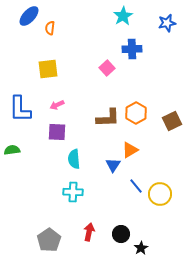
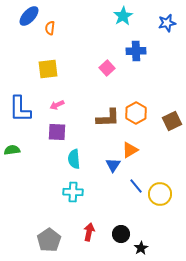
blue cross: moved 4 px right, 2 px down
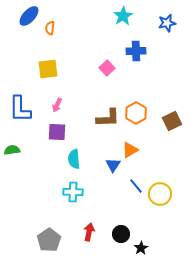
pink arrow: rotated 40 degrees counterclockwise
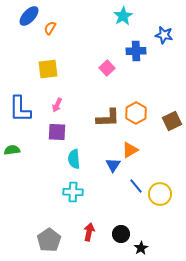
blue star: moved 3 px left, 12 px down; rotated 24 degrees clockwise
orange semicircle: rotated 24 degrees clockwise
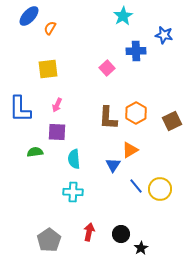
brown L-shape: rotated 95 degrees clockwise
green semicircle: moved 23 px right, 2 px down
yellow circle: moved 5 px up
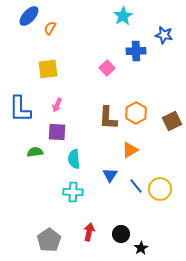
blue triangle: moved 3 px left, 10 px down
